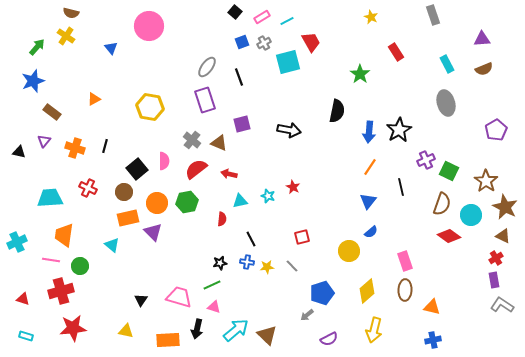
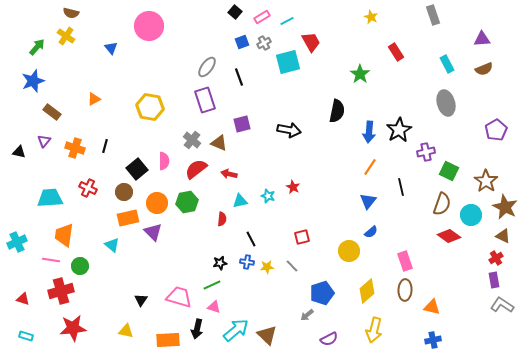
purple cross at (426, 160): moved 8 px up; rotated 12 degrees clockwise
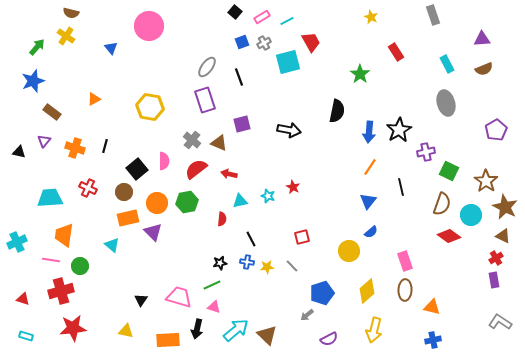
gray L-shape at (502, 305): moved 2 px left, 17 px down
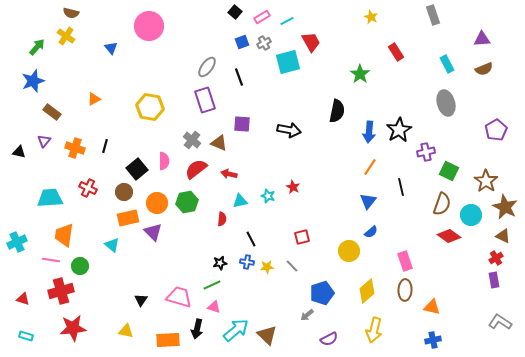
purple square at (242, 124): rotated 18 degrees clockwise
